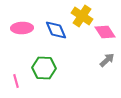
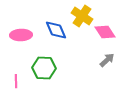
pink ellipse: moved 1 px left, 7 px down
pink line: rotated 16 degrees clockwise
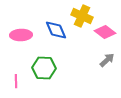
yellow cross: rotated 10 degrees counterclockwise
pink diamond: rotated 20 degrees counterclockwise
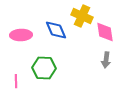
pink diamond: rotated 45 degrees clockwise
gray arrow: moved 1 px left; rotated 140 degrees clockwise
